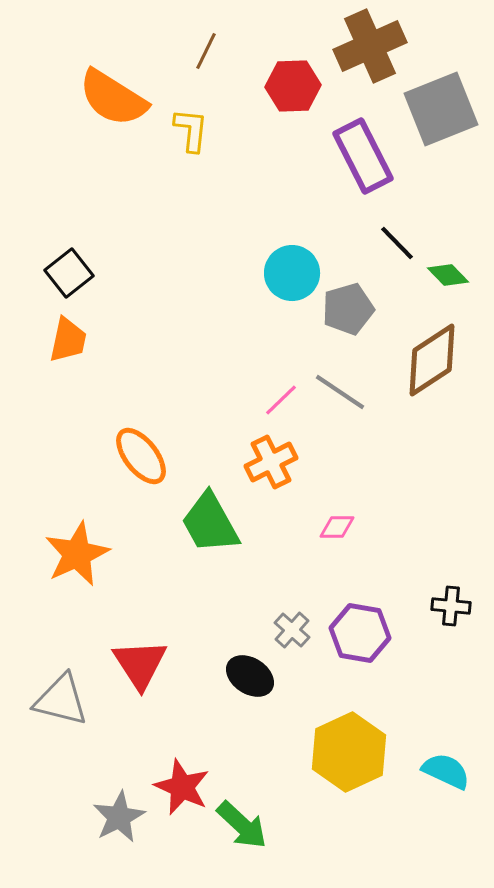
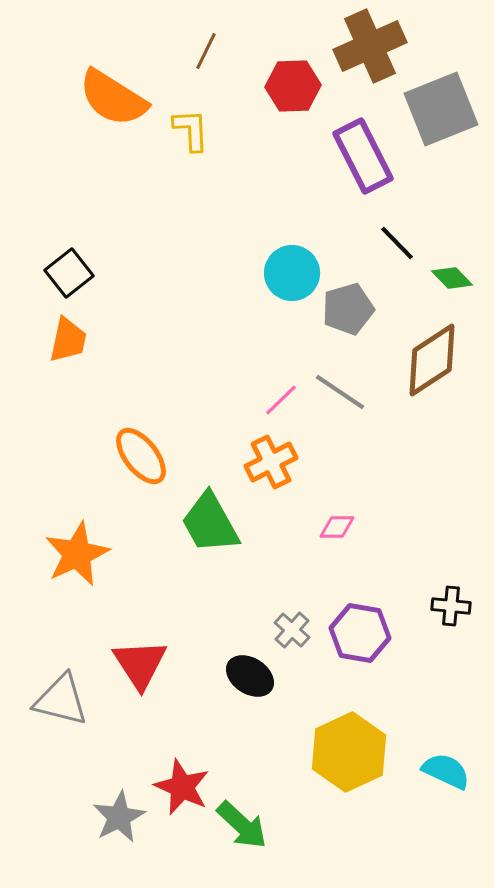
yellow L-shape: rotated 9 degrees counterclockwise
green diamond: moved 4 px right, 3 px down
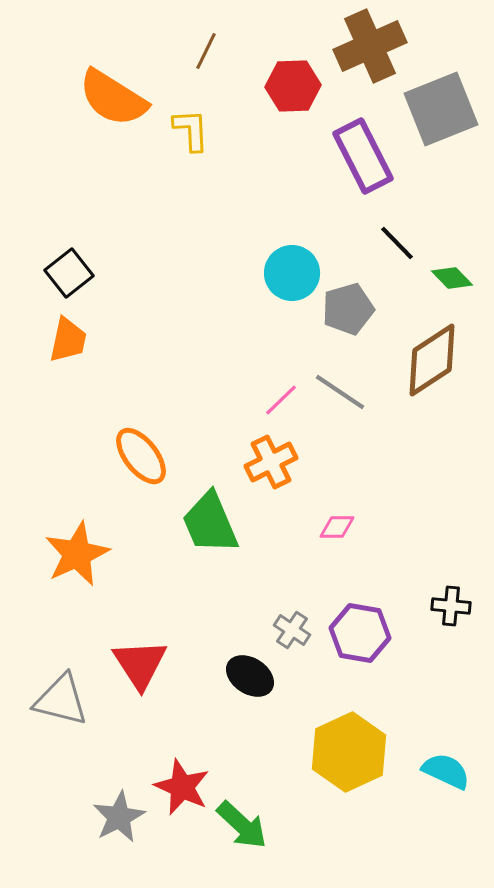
green trapezoid: rotated 6 degrees clockwise
gray cross: rotated 9 degrees counterclockwise
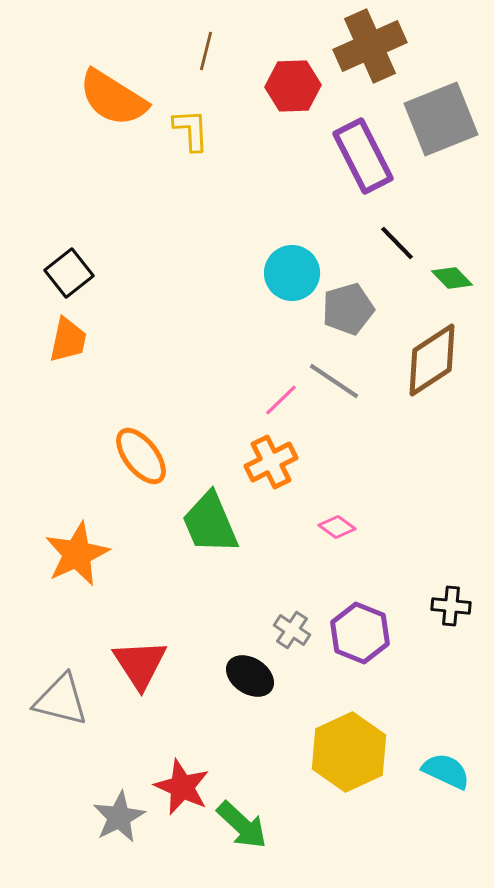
brown line: rotated 12 degrees counterclockwise
gray square: moved 10 px down
gray line: moved 6 px left, 11 px up
pink diamond: rotated 36 degrees clockwise
purple hexagon: rotated 12 degrees clockwise
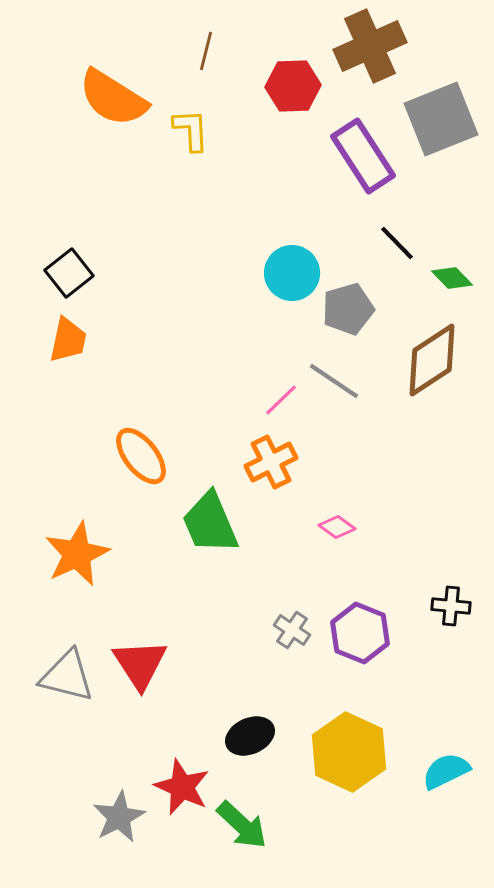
purple rectangle: rotated 6 degrees counterclockwise
black ellipse: moved 60 px down; rotated 57 degrees counterclockwise
gray triangle: moved 6 px right, 24 px up
yellow hexagon: rotated 10 degrees counterclockwise
cyan semicircle: rotated 51 degrees counterclockwise
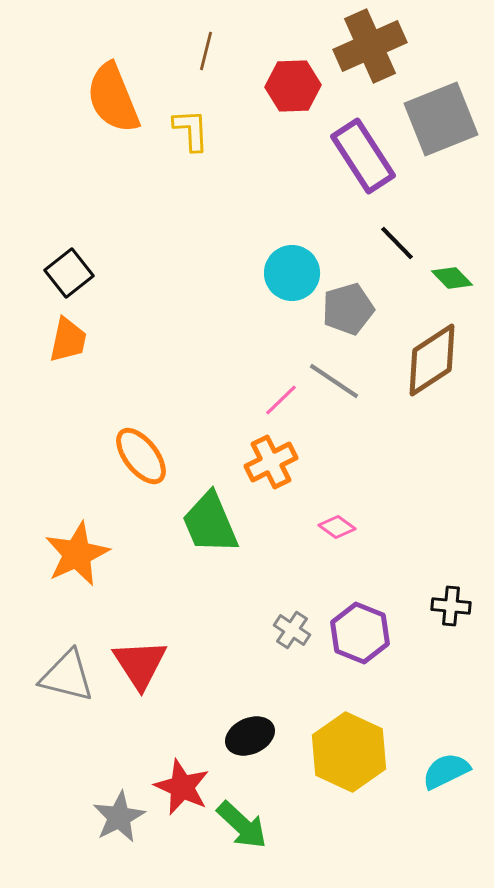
orange semicircle: rotated 36 degrees clockwise
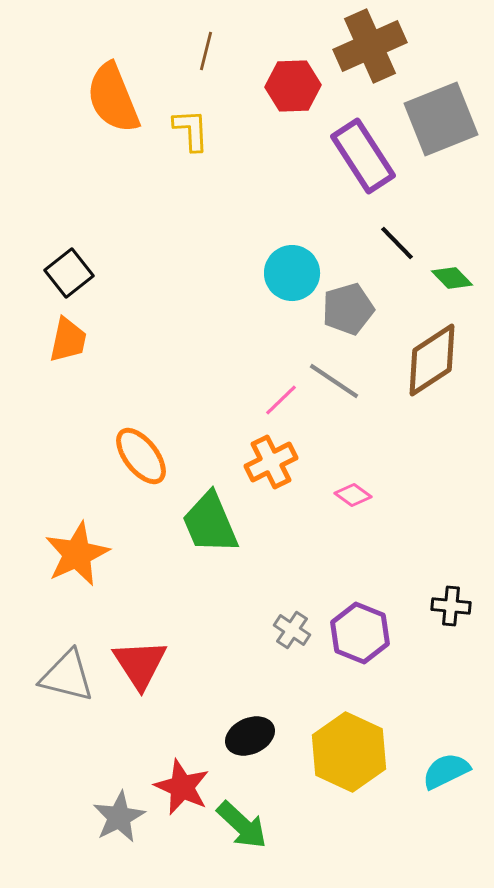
pink diamond: moved 16 px right, 32 px up
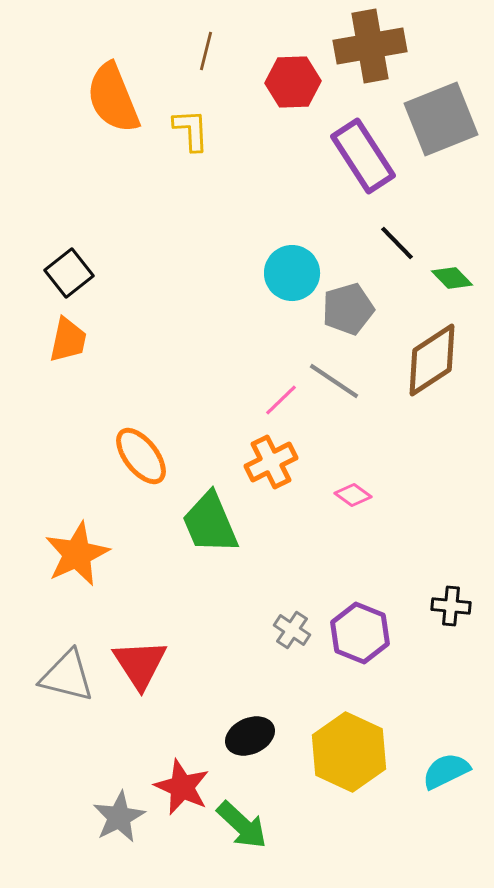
brown cross: rotated 14 degrees clockwise
red hexagon: moved 4 px up
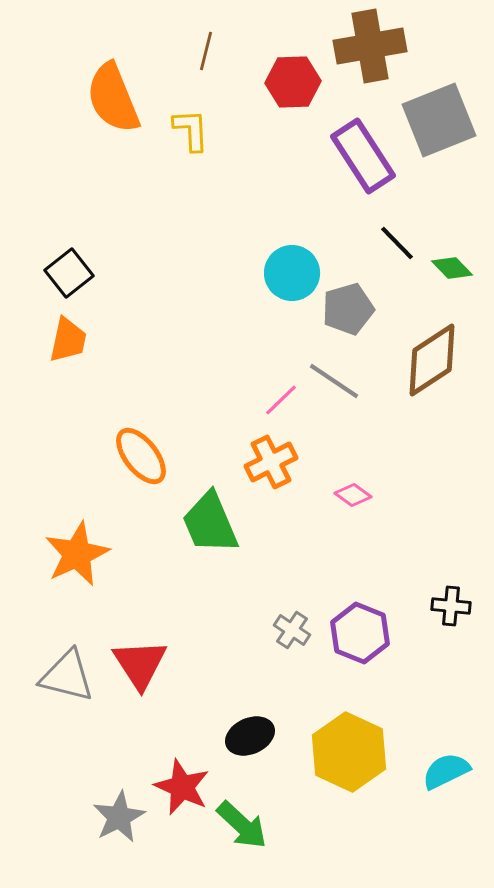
gray square: moved 2 px left, 1 px down
green diamond: moved 10 px up
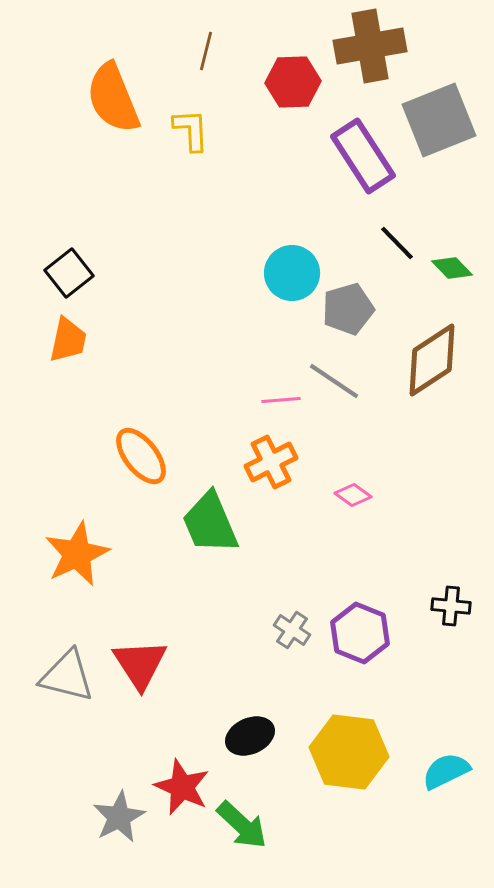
pink line: rotated 39 degrees clockwise
yellow hexagon: rotated 18 degrees counterclockwise
